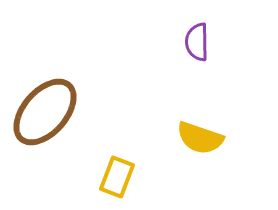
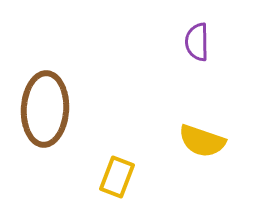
brown ellipse: moved 3 px up; rotated 38 degrees counterclockwise
yellow semicircle: moved 2 px right, 3 px down
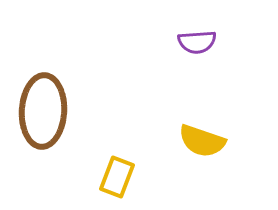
purple semicircle: rotated 93 degrees counterclockwise
brown ellipse: moved 2 px left, 2 px down
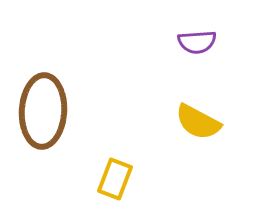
yellow semicircle: moved 4 px left, 19 px up; rotated 9 degrees clockwise
yellow rectangle: moved 2 px left, 2 px down
